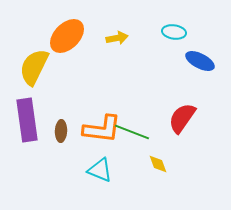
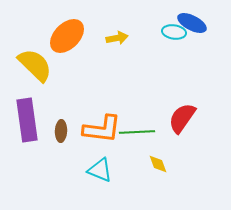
blue ellipse: moved 8 px left, 38 px up
yellow semicircle: moved 1 px right, 2 px up; rotated 108 degrees clockwise
green line: moved 5 px right; rotated 24 degrees counterclockwise
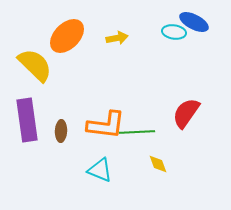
blue ellipse: moved 2 px right, 1 px up
red semicircle: moved 4 px right, 5 px up
orange L-shape: moved 4 px right, 4 px up
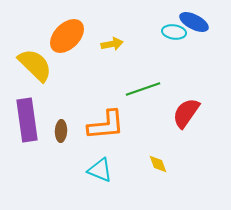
yellow arrow: moved 5 px left, 6 px down
orange L-shape: rotated 12 degrees counterclockwise
green line: moved 6 px right, 43 px up; rotated 16 degrees counterclockwise
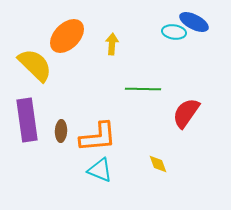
yellow arrow: rotated 75 degrees counterclockwise
green line: rotated 20 degrees clockwise
orange L-shape: moved 8 px left, 12 px down
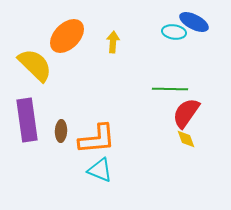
yellow arrow: moved 1 px right, 2 px up
green line: moved 27 px right
orange L-shape: moved 1 px left, 2 px down
yellow diamond: moved 28 px right, 25 px up
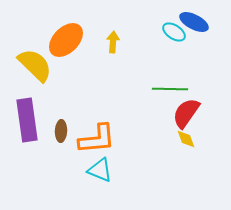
cyan ellipse: rotated 25 degrees clockwise
orange ellipse: moved 1 px left, 4 px down
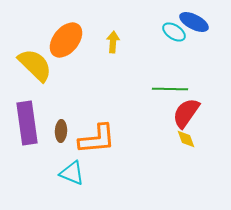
orange ellipse: rotated 6 degrees counterclockwise
purple rectangle: moved 3 px down
cyan triangle: moved 28 px left, 3 px down
